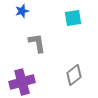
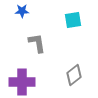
blue star: rotated 16 degrees clockwise
cyan square: moved 2 px down
purple cross: rotated 15 degrees clockwise
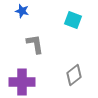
blue star: rotated 16 degrees clockwise
cyan square: rotated 30 degrees clockwise
gray L-shape: moved 2 px left, 1 px down
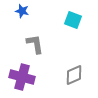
gray diamond: rotated 15 degrees clockwise
purple cross: moved 5 px up; rotated 15 degrees clockwise
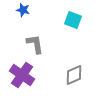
blue star: moved 1 px right, 1 px up
purple cross: moved 2 px up; rotated 20 degrees clockwise
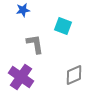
blue star: rotated 24 degrees counterclockwise
cyan square: moved 10 px left, 6 px down
purple cross: moved 1 px left, 2 px down
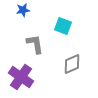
gray diamond: moved 2 px left, 11 px up
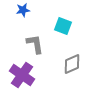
purple cross: moved 1 px right, 2 px up
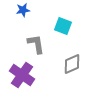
gray L-shape: moved 1 px right
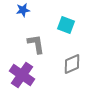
cyan square: moved 3 px right, 1 px up
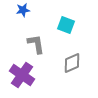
gray diamond: moved 1 px up
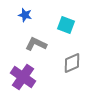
blue star: moved 2 px right, 5 px down; rotated 24 degrees clockwise
gray L-shape: rotated 55 degrees counterclockwise
purple cross: moved 1 px right, 2 px down
